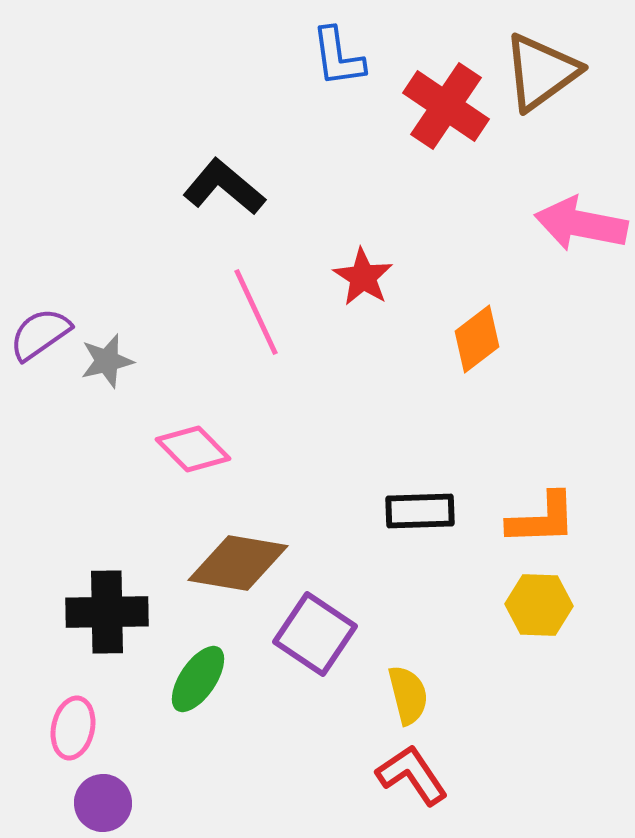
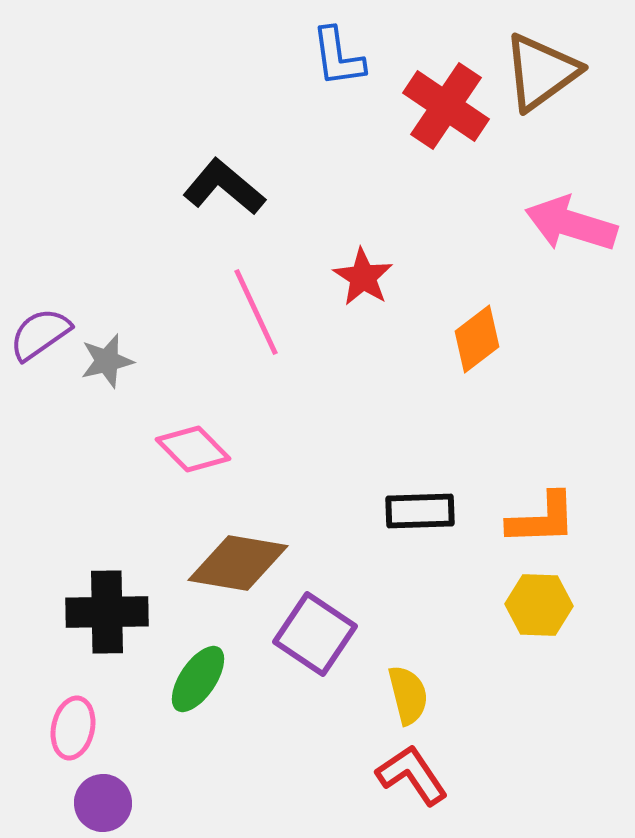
pink arrow: moved 10 px left; rotated 6 degrees clockwise
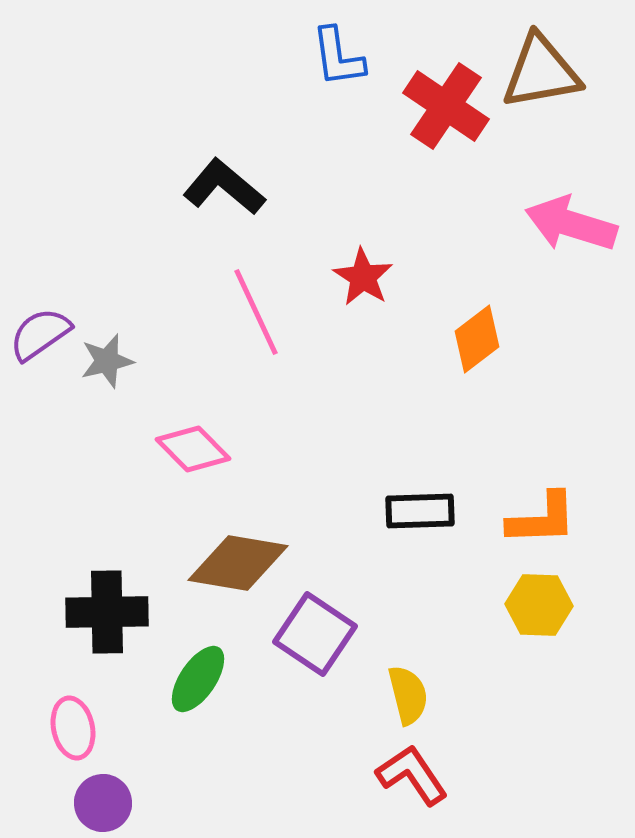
brown triangle: rotated 26 degrees clockwise
pink ellipse: rotated 24 degrees counterclockwise
